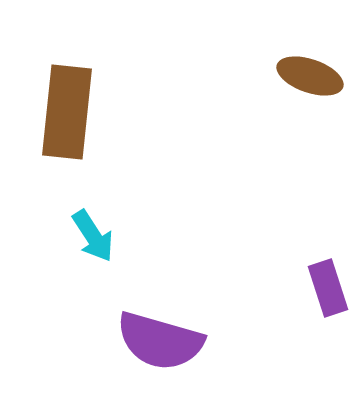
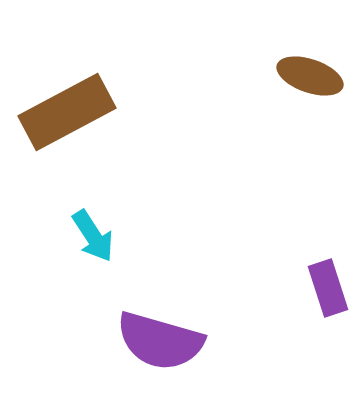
brown rectangle: rotated 56 degrees clockwise
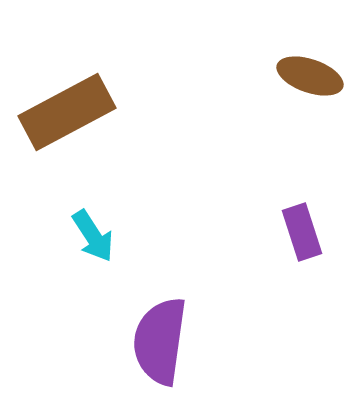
purple rectangle: moved 26 px left, 56 px up
purple semicircle: rotated 82 degrees clockwise
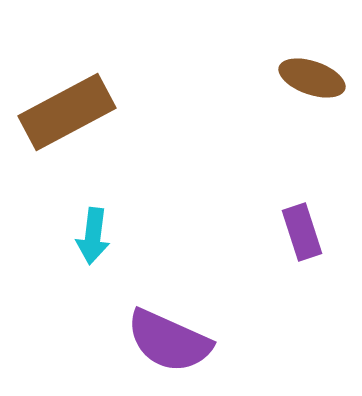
brown ellipse: moved 2 px right, 2 px down
cyan arrow: rotated 40 degrees clockwise
purple semicircle: moved 9 px right; rotated 74 degrees counterclockwise
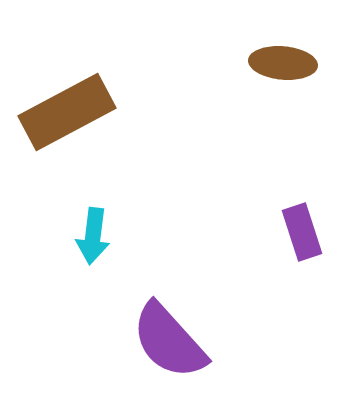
brown ellipse: moved 29 px left, 15 px up; rotated 14 degrees counterclockwise
purple semicircle: rotated 24 degrees clockwise
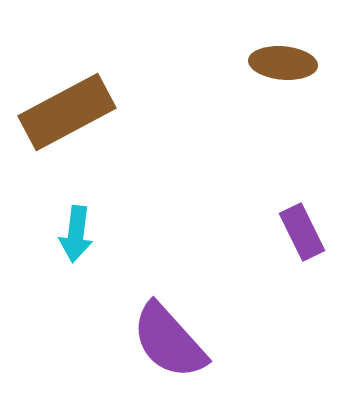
purple rectangle: rotated 8 degrees counterclockwise
cyan arrow: moved 17 px left, 2 px up
